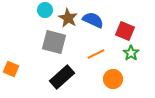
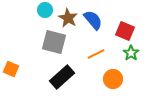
blue semicircle: rotated 25 degrees clockwise
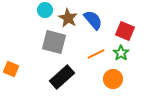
green star: moved 10 px left
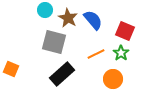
black rectangle: moved 3 px up
